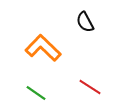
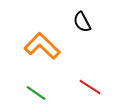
black semicircle: moved 3 px left
orange L-shape: moved 1 px left, 2 px up
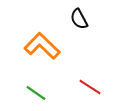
black semicircle: moved 3 px left, 3 px up
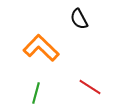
orange L-shape: moved 1 px left, 2 px down
green line: rotated 70 degrees clockwise
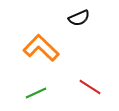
black semicircle: moved 1 px up; rotated 85 degrees counterclockwise
green line: rotated 50 degrees clockwise
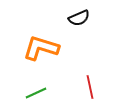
orange L-shape: rotated 27 degrees counterclockwise
red line: rotated 45 degrees clockwise
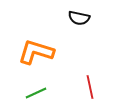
black semicircle: rotated 35 degrees clockwise
orange L-shape: moved 5 px left, 4 px down
